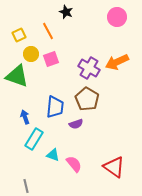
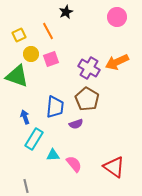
black star: rotated 24 degrees clockwise
cyan triangle: rotated 24 degrees counterclockwise
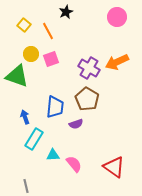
yellow square: moved 5 px right, 10 px up; rotated 24 degrees counterclockwise
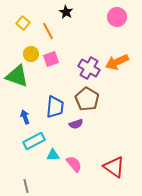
black star: rotated 16 degrees counterclockwise
yellow square: moved 1 px left, 2 px up
cyan rectangle: moved 2 px down; rotated 30 degrees clockwise
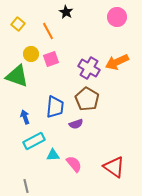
yellow square: moved 5 px left, 1 px down
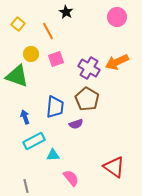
pink square: moved 5 px right
pink semicircle: moved 3 px left, 14 px down
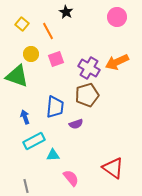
yellow square: moved 4 px right
brown pentagon: moved 4 px up; rotated 25 degrees clockwise
red triangle: moved 1 px left, 1 px down
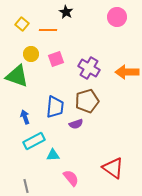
orange line: moved 1 px up; rotated 60 degrees counterclockwise
orange arrow: moved 10 px right, 10 px down; rotated 25 degrees clockwise
brown pentagon: moved 6 px down
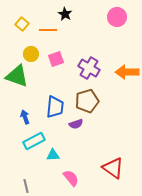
black star: moved 1 px left, 2 px down
